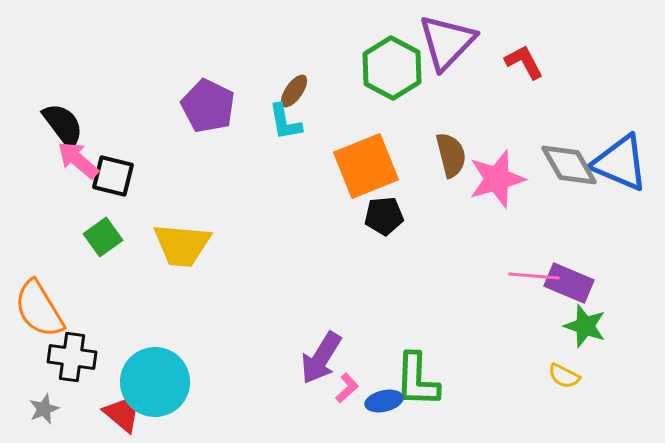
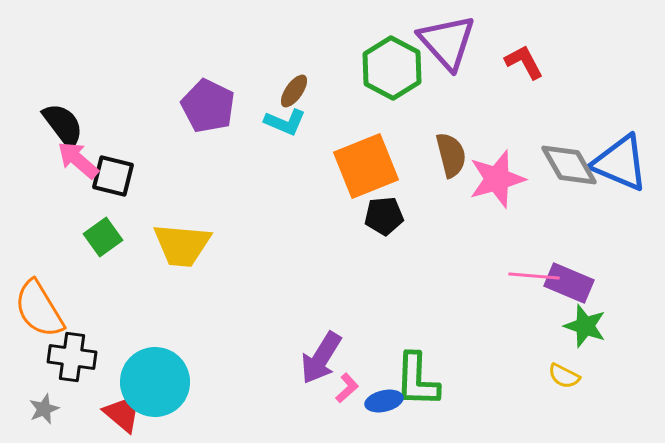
purple triangle: rotated 26 degrees counterclockwise
cyan L-shape: rotated 57 degrees counterclockwise
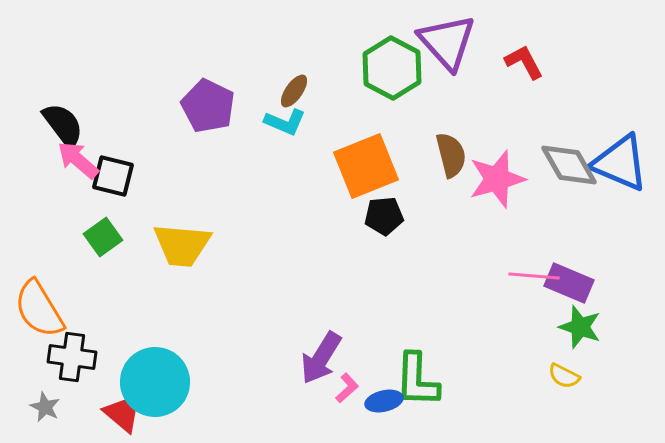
green star: moved 5 px left, 1 px down
gray star: moved 1 px right, 2 px up; rotated 24 degrees counterclockwise
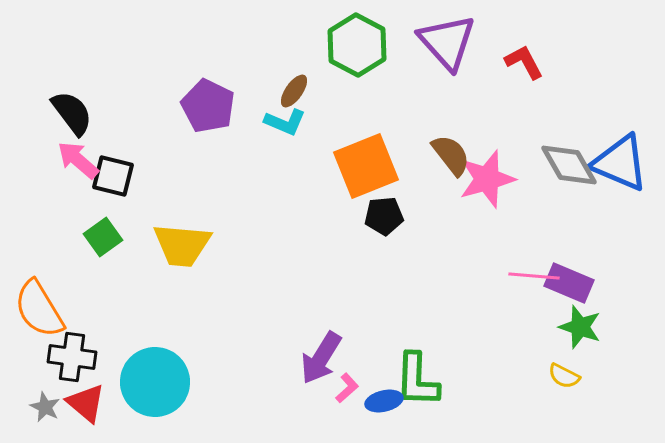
green hexagon: moved 35 px left, 23 px up
black semicircle: moved 9 px right, 12 px up
brown semicircle: rotated 24 degrees counterclockwise
pink star: moved 10 px left
red triangle: moved 37 px left, 10 px up
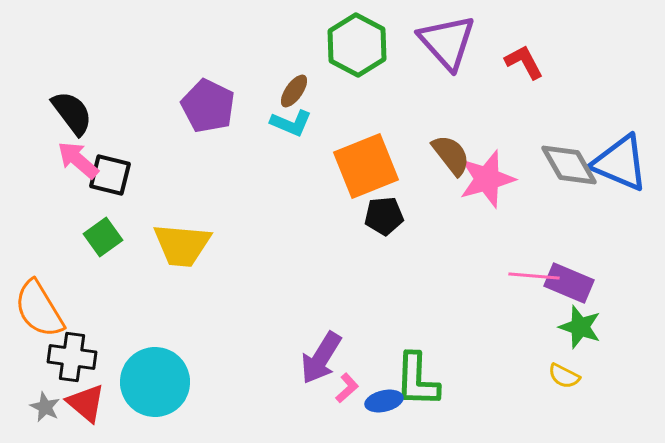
cyan L-shape: moved 6 px right, 1 px down
black square: moved 3 px left, 1 px up
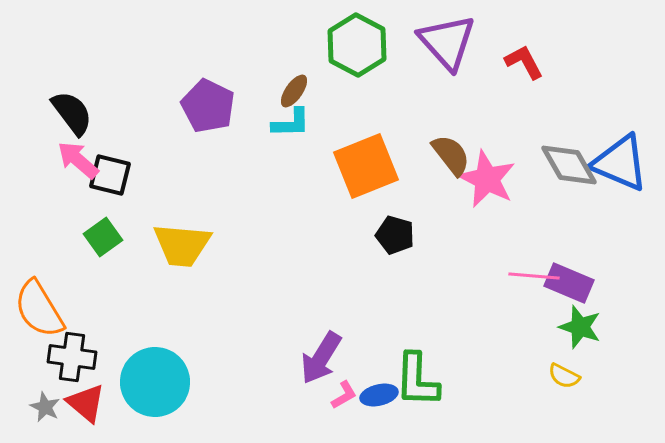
cyan L-shape: rotated 24 degrees counterclockwise
pink star: rotated 30 degrees counterclockwise
black pentagon: moved 11 px right, 19 px down; rotated 21 degrees clockwise
pink L-shape: moved 3 px left, 7 px down; rotated 12 degrees clockwise
blue ellipse: moved 5 px left, 6 px up
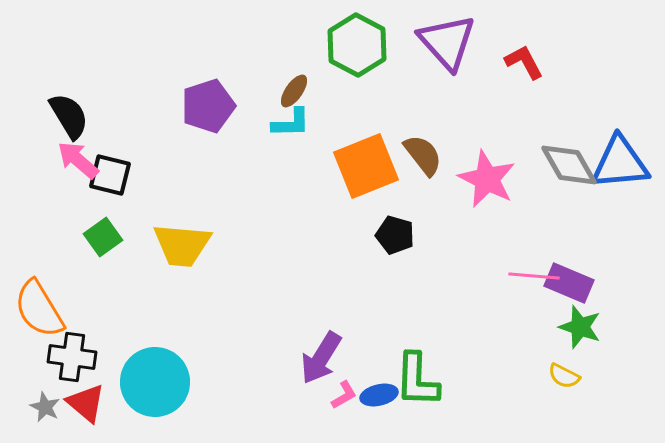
purple pentagon: rotated 28 degrees clockwise
black semicircle: moved 3 px left, 3 px down; rotated 6 degrees clockwise
brown semicircle: moved 28 px left
blue triangle: rotated 28 degrees counterclockwise
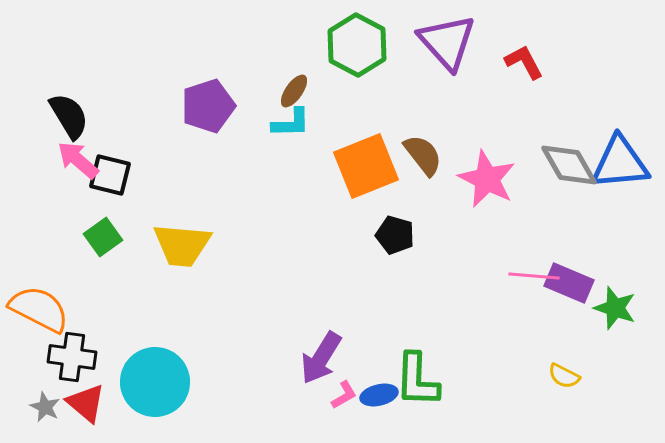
orange semicircle: rotated 148 degrees clockwise
green star: moved 35 px right, 19 px up
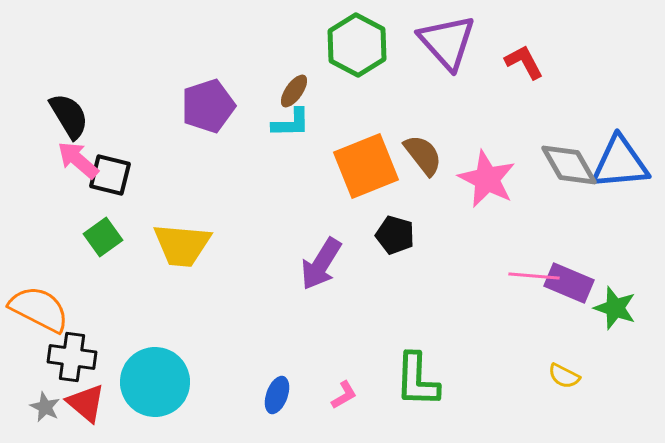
purple arrow: moved 94 px up
blue ellipse: moved 102 px left; rotated 57 degrees counterclockwise
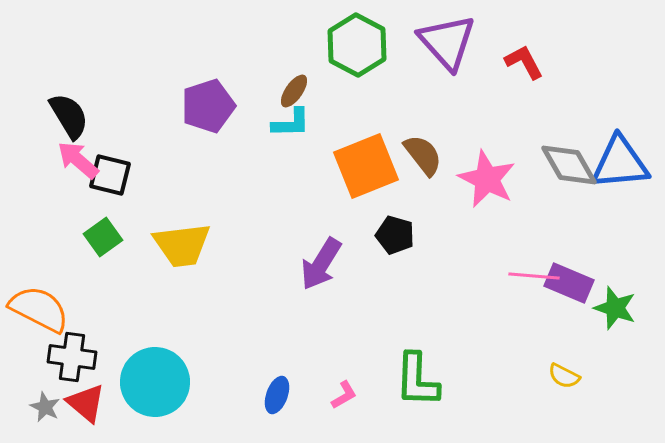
yellow trapezoid: rotated 12 degrees counterclockwise
